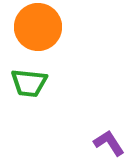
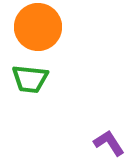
green trapezoid: moved 1 px right, 4 px up
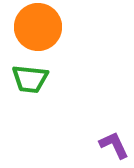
purple L-shape: moved 5 px right, 2 px down; rotated 8 degrees clockwise
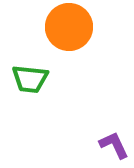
orange circle: moved 31 px right
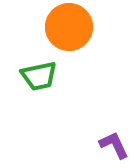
green trapezoid: moved 9 px right, 3 px up; rotated 18 degrees counterclockwise
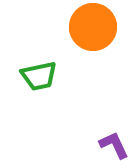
orange circle: moved 24 px right
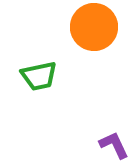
orange circle: moved 1 px right
